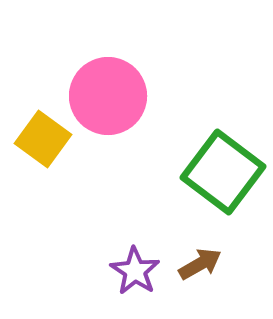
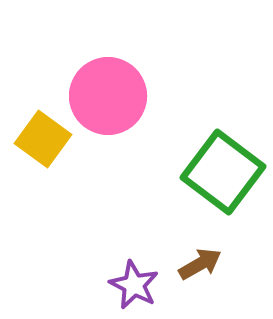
purple star: moved 1 px left, 14 px down; rotated 6 degrees counterclockwise
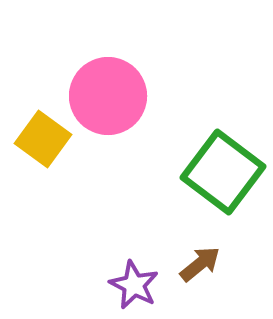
brown arrow: rotated 9 degrees counterclockwise
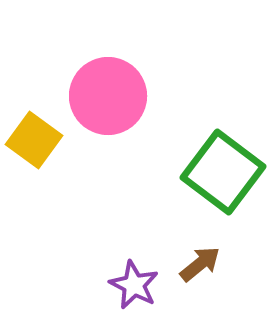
yellow square: moved 9 px left, 1 px down
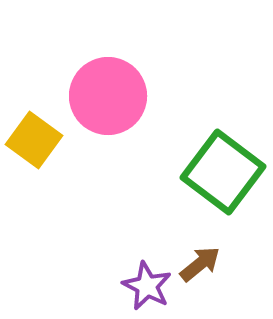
purple star: moved 13 px right, 1 px down
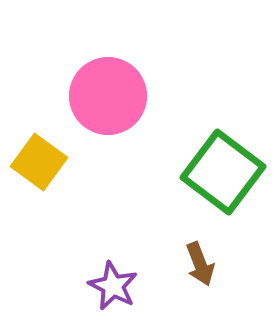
yellow square: moved 5 px right, 22 px down
brown arrow: rotated 108 degrees clockwise
purple star: moved 34 px left
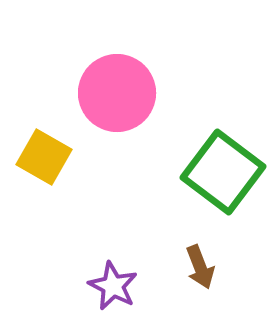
pink circle: moved 9 px right, 3 px up
yellow square: moved 5 px right, 5 px up; rotated 6 degrees counterclockwise
brown arrow: moved 3 px down
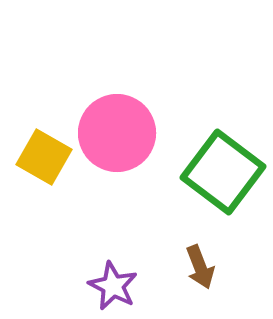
pink circle: moved 40 px down
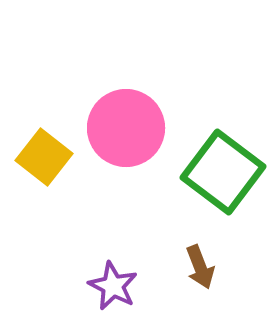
pink circle: moved 9 px right, 5 px up
yellow square: rotated 8 degrees clockwise
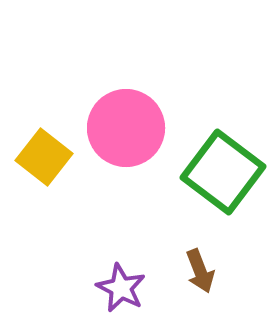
brown arrow: moved 4 px down
purple star: moved 8 px right, 2 px down
